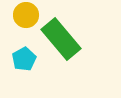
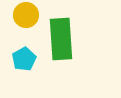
green rectangle: rotated 36 degrees clockwise
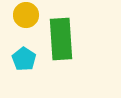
cyan pentagon: rotated 10 degrees counterclockwise
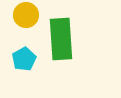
cyan pentagon: rotated 10 degrees clockwise
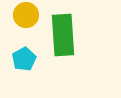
green rectangle: moved 2 px right, 4 px up
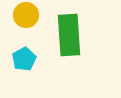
green rectangle: moved 6 px right
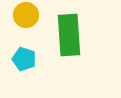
cyan pentagon: rotated 25 degrees counterclockwise
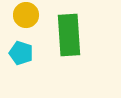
cyan pentagon: moved 3 px left, 6 px up
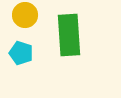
yellow circle: moved 1 px left
